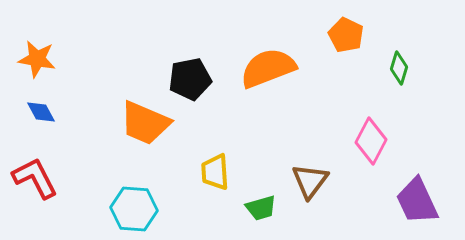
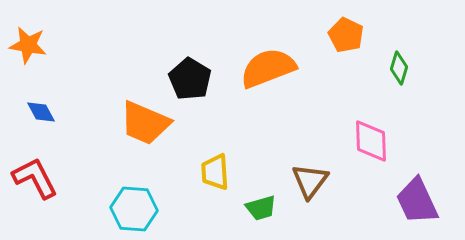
orange star: moved 9 px left, 14 px up
black pentagon: rotated 30 degrees counterclockwise
pink diamond: rotated 30 degrees counterclockwise
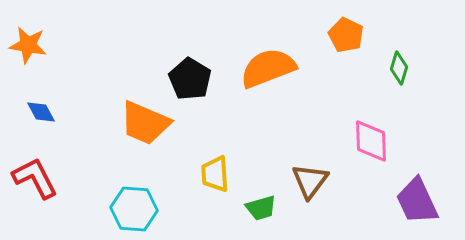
yellow trapezoid: moved 2 px down
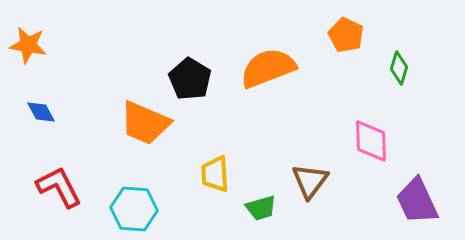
red L-shape: moved 24 px right, 9 px down
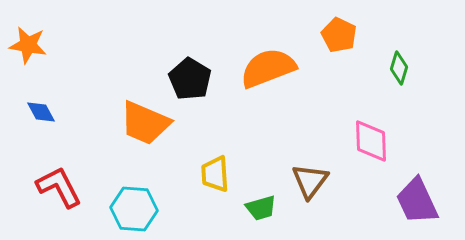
orange pentagon: moved 7 px left
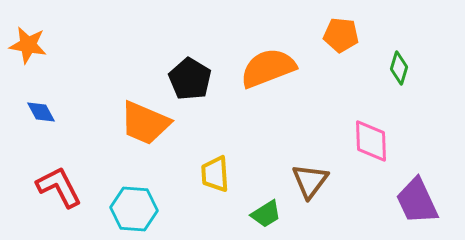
orange pentagon: moved 2 px right; rotated 20 degrees counterclockwise
green trapezoid: moved 5 px right, 6 px down; rotated 16 degrees counterclockwise
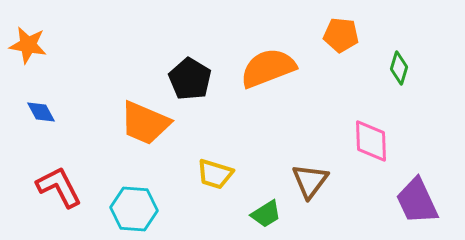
yellow trapezoid: rotated 69 degrees counterclockwise
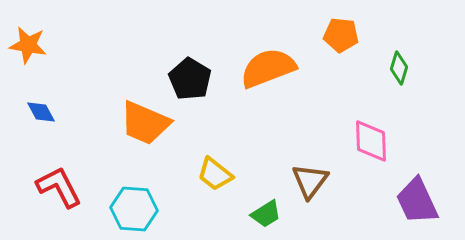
yellow trapezoid: rotated 21 degrees clockwise
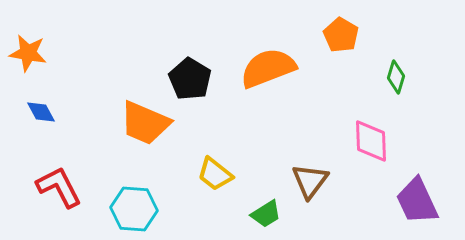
orange pentagon: rotated 24 degrees clockwise
orange star: moved 8 px down
green diamond: moved 3 px left, 9 px down
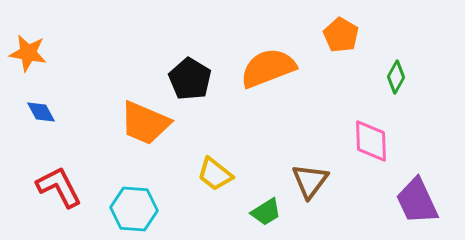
green diamond: rotated 12 degrees clockwise
green trapezoid: moved 2 px up
